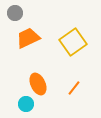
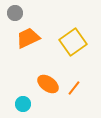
orange ellipse: moved 10 px right; rotated 30 degrees counterclockwise
cyan circle: moved 3 px left
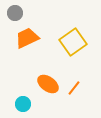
orange trapezoid: moved 1 px left
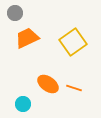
orange line: rotated 70 degrees clockwise
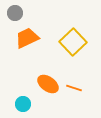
yellow square: rotated 8 degrees counterclockwise
